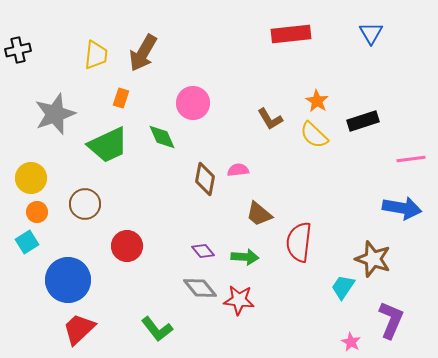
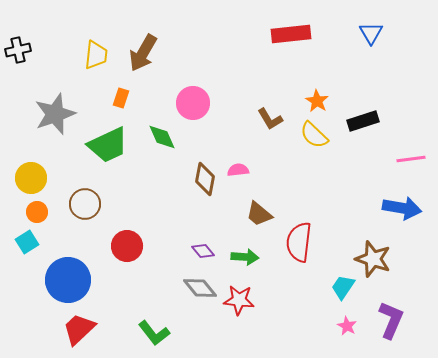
green L-shape: moved 3 px left, 4 px down
pink star: moved 4 px left, 16 px up
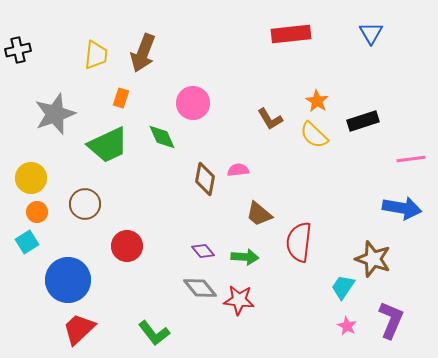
brown arrow: rotated 9 degrees counterclockwise
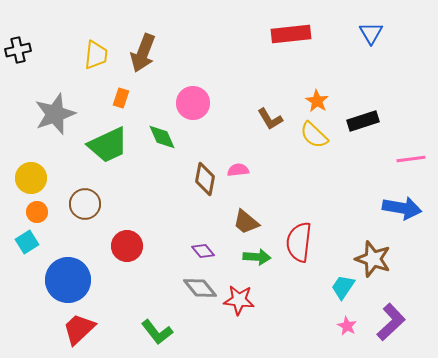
brown trapezoid: moved 13 px left, 8 px down
green arrow: moved 12 px right
purple L-shape: moved 2 px down; rotated 24 degrees clockwise
green L-shape: moved 3 px right, 1 px up
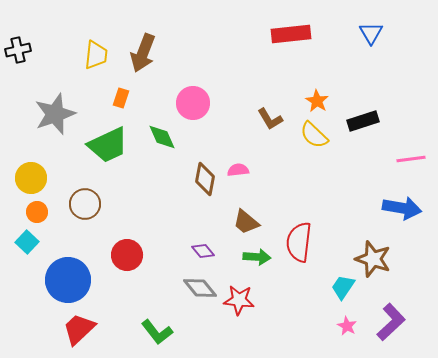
cyan square: rotated 15 degrees counterclockwise
red circle: moved 9 px down
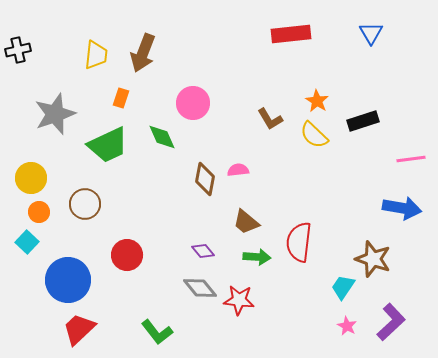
orange circle: moved 2 px right
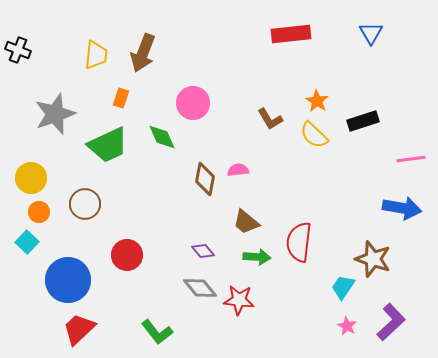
black cross: rotated 35 degrees clockwise
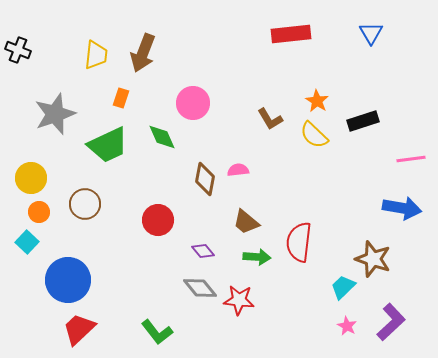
red circle: moved 31 px right, 35 px up
cyan trapezoid: rotated 12 degrees clockwise
